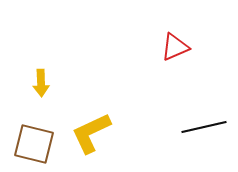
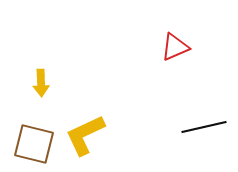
yellow L-shape: moved 6 px left, 2 px down
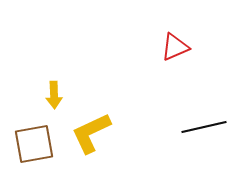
yellow arrow: moved 13 px right, 12 px down
yellow L-shape: moved 6 px right, 2 px up
brown square: rotated 24 degrees counterclockwise
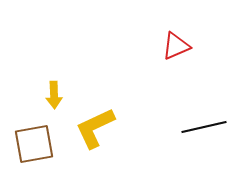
red triangle: moved 1 px right, 1 px up
yellow L-shape: moved 4 px right, 5 px up
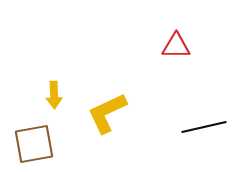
red triangle: rotated 24 degrees clockwise
yellow L-shape: moved 12 px right, 15 px up
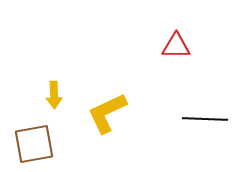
black line: moved 1 px right, 8 px up; rotated 15 degrees clockwise
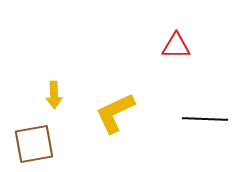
yellow L-shape: moved 8 px right
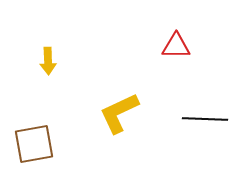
yellow arrow: moved 6 px left, 34 px up
yellow L-shape: moved 4 px right
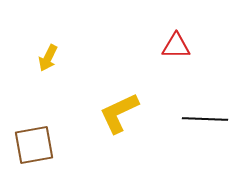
yellow arrow: moved 3 px up; rotated 28 degrees clockwise
brown square: moved 1 px down
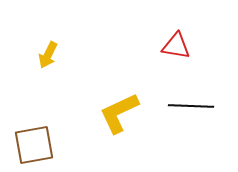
red triangle: rotated 8 degrees clockwise
yellow arrow: moved 3 px up
black line: moved 14 px left, 13 px up
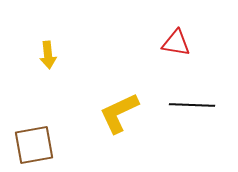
red triangle: moved 3 px up
yellow arrow: rotated 32 degrees counterclockwise
black line: moved 1 px right, 1 px up
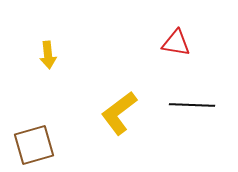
yellow L-shape: rotated 12 degrees counterclockwise
brown square: rotated 6 degrees counterclockwise
